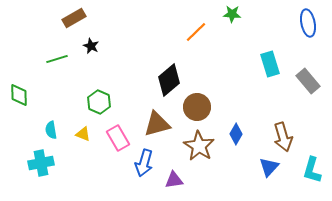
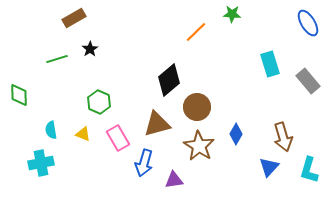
blue ellipse: rotated 20 degrees counterclockwise
black star: moved 1 px left, 3 px down; rotated 14 degrees clockwise
cyan L-shape: moved 3 px left
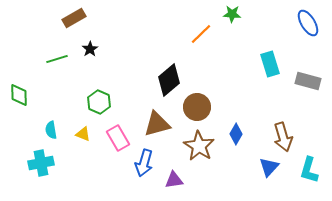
orange line: moved 5 px right, 2 px down
gray rectangle: rotated 35 degrees counterclockwise
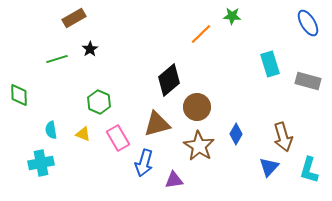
green star: moved 2 px down
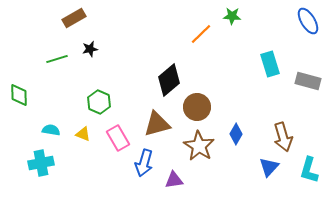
blue ellipse: moved 2 px up
black star: rotated 21 degrees clockwise
cyan semicircle: rotated 108 degrees clockwise
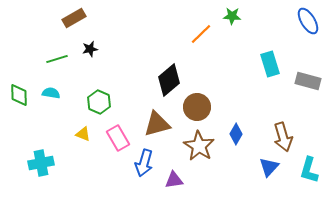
cyan semicircle: moved 37 px up
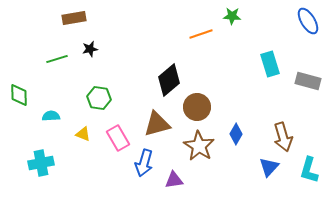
brown rectangle: rotated 20 degrees clockwise
orange line: rotated 25 degrees clockwise
cyan semicircle: moved 23 px down; rotated 12 degrees counterclockwise
green hexagon: moved 4 px up; rotated 15 degrees counterclockwise
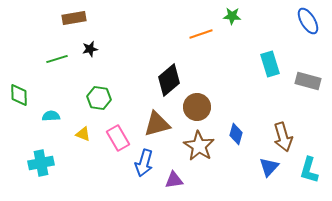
blue diamond: rotated 15 degrees counterclockwise
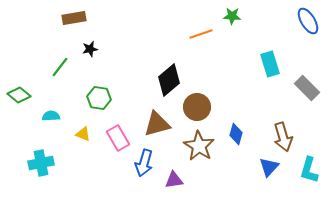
green line: moved 3 px right, 8 px down; rotated 35 degrees counterclockwise
gray rectangle: moved 1 px left, 7 px down; rotated 30 degrees clockwise
green diamond: rotated 50 degrees counterclockwise
